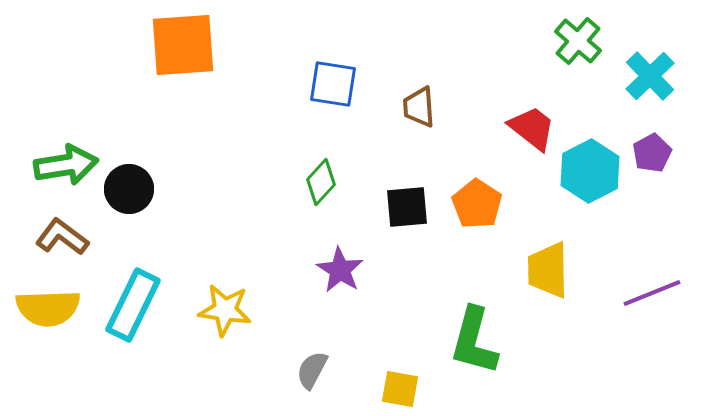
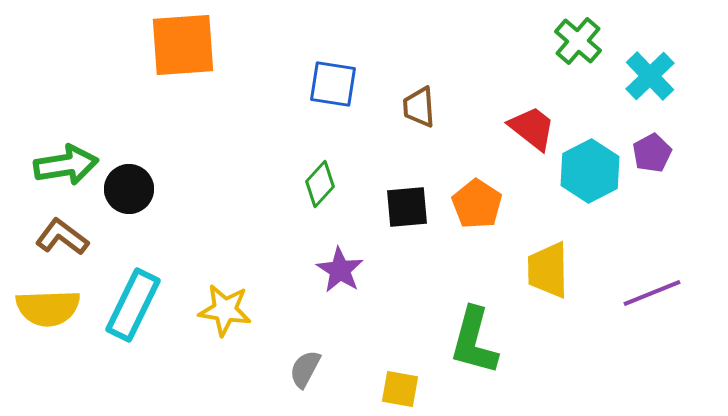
green diamond: moved 1 px left, 2 px down
gray semicircle: moved 7 px left, 1 px up
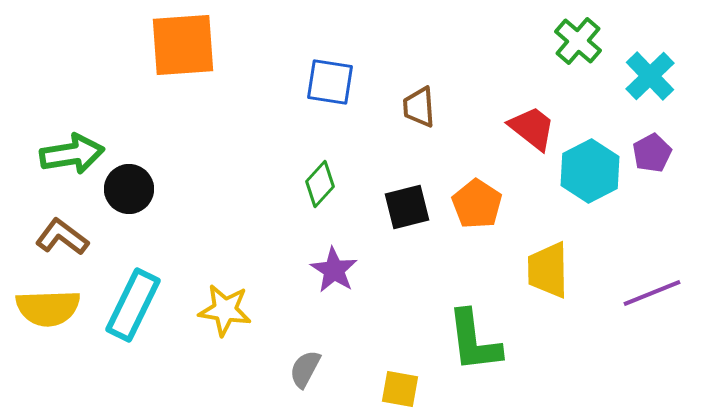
blue square: moved 3 px left, 2 px up
green arrow: moved 6 px right, 11 px up
black square: rotated 9 degrees counterclockwise
purple star: moved 6 px left
green L-shape: rotated 22 degrees counterclockwise
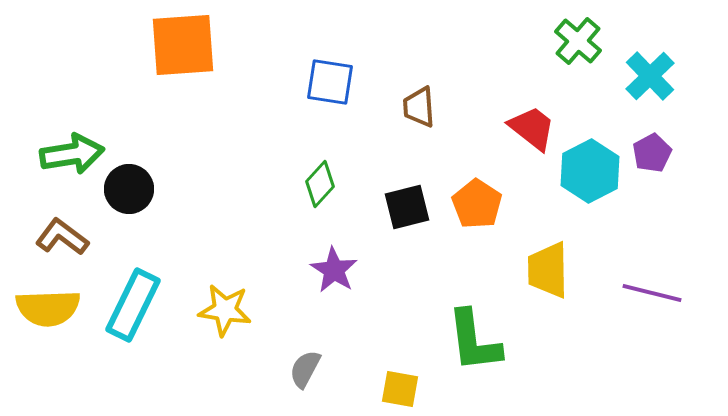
purple line: rotated 36 degrees clockwise
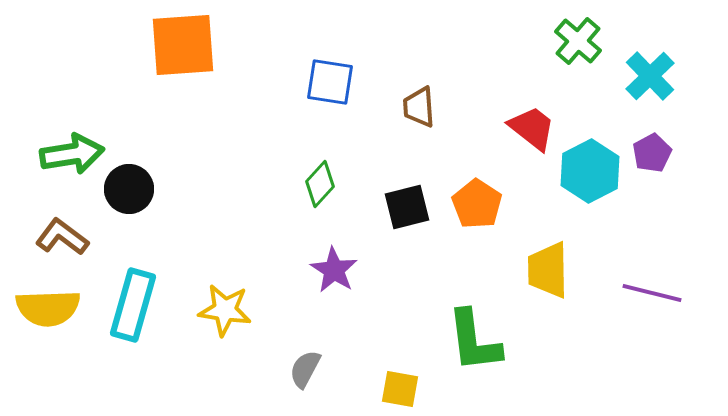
cyan rectangle: rotated 10 degrees counterclockwise
